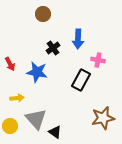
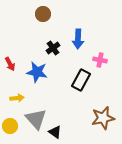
pink cross: moved 2 px right
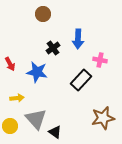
black rectangle: rotated 15 degrees clockwise
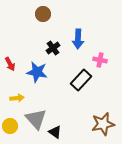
brown star: moved 6 px down
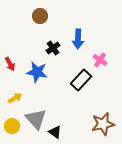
brown circle: moved 3 px left, 2 px down
pink cross: rotated 24 degrees clockwise
yellow arrow: moved 2 px left; rotated 24 degrees counterclockwise
yellow circle: moved 2 px right
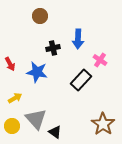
black cross: rotated 24 degrees clockwise
brown star: rotated 25 degrees counterclockwise
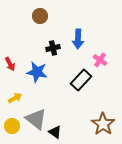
gray triangle: rotated 10 degrees counterclockwise
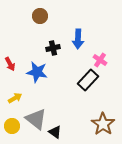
black rectangle: moved 7 px right
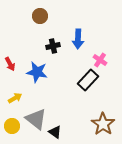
black cross: moved 2 px up
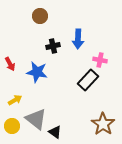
pink cross: rotated 24 degrees counterclockwise
yellow arrow: moved 2 px down
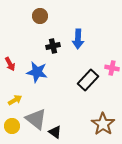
pink cross: moved 12 px right, 8 px down
